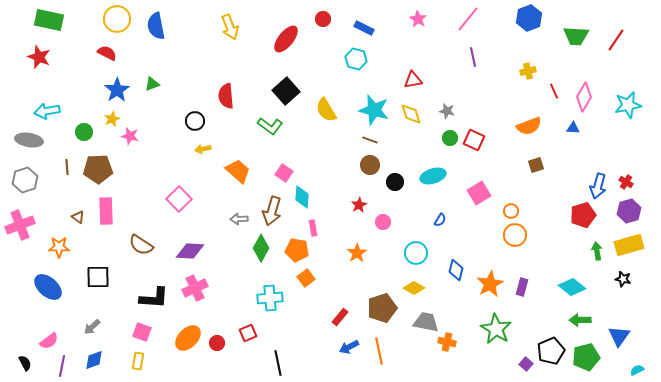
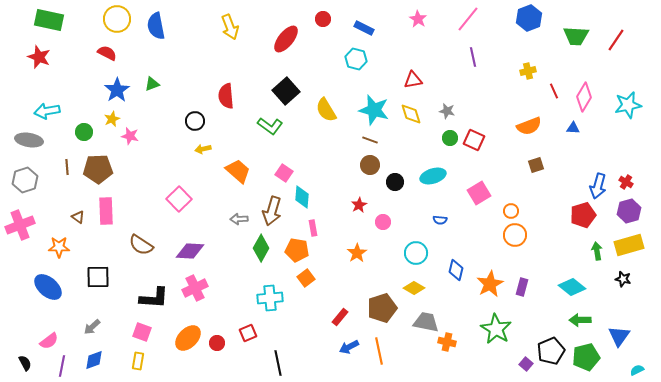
blue semicircle at (440, 220): rotated 64 degrees clockwise
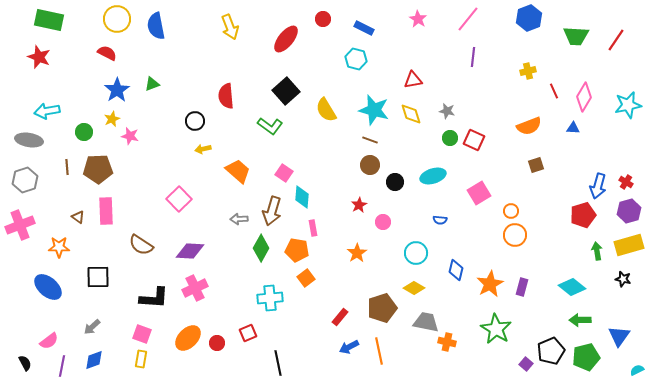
purple line at (473, 57): rotated 18 degrees clockwise
pink square at (142, 332): moved 2 px down
yellow rectangle at (138, 361): moved 3 px right, 2 px up
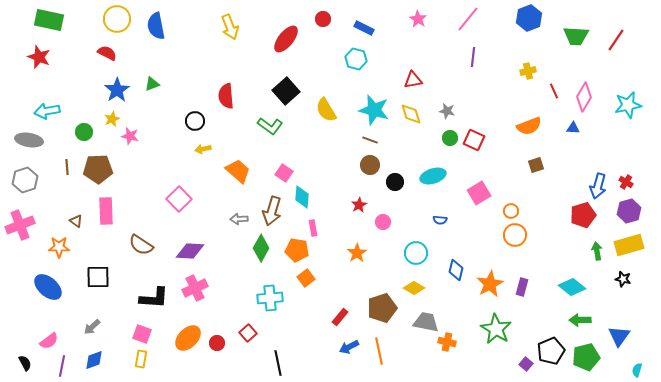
brown triangle at (78, 217): moved 2 px left, 4 px down
red square at (248, 333): rotated 18 degrees counterclockwise
cyan semicircle at (637, 370): rotated 48 degrees counterclockwise
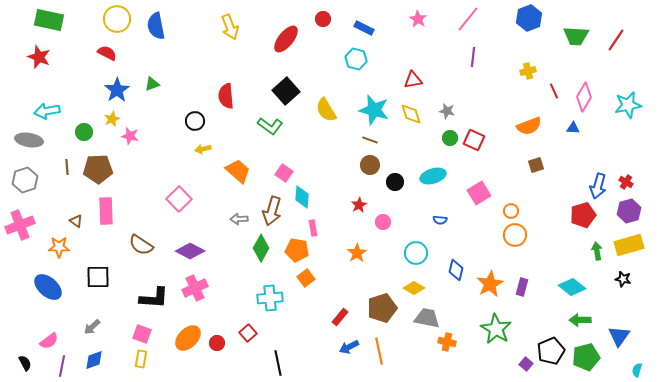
purple diamond at (190, 251): rotated 24 degrees clockwise
gray trapezoid at (426, 322): moved 1 px right, 4 px up
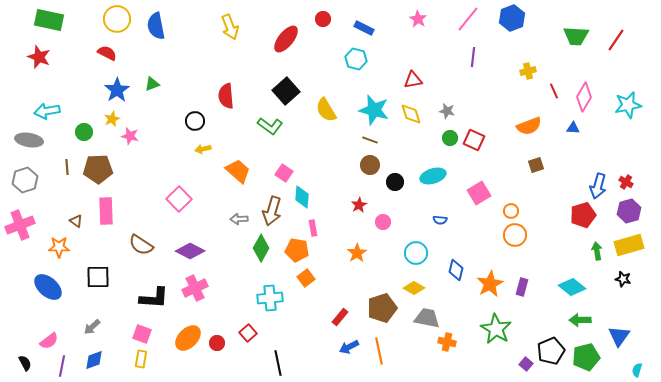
blue hexagon at (529, 18): moved 17 px left
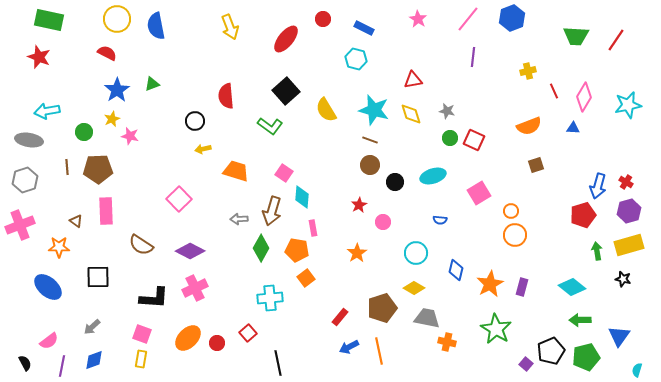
orange trapezoid at (238, 171): moved 2 px left; rotated 24 degrees counterclockwise
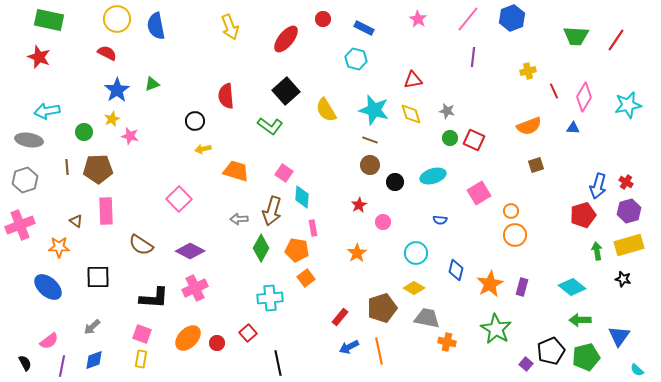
cyan semicircle at (637, 370): rotated 64 degrees counterclockwise
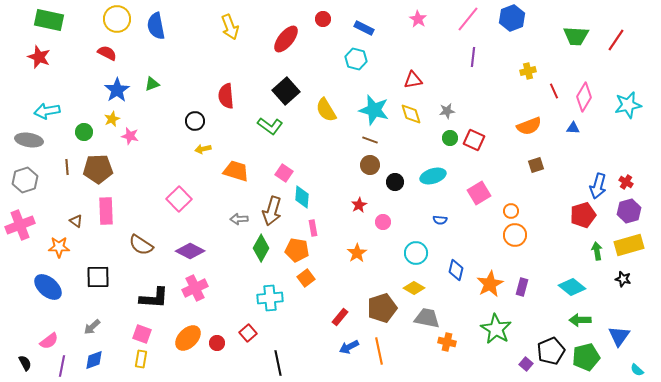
gray star at (447, 111): rotated 21 degrees counterclockwise
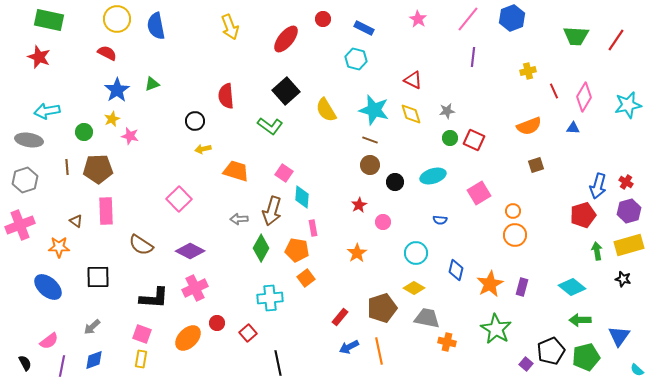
red triangle at (413, 80): rotated 36 degrees clockwise
orange circle at (511, 211): moved 2 px right
red circle at (217, 343): moved 20 px up
